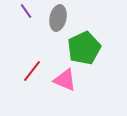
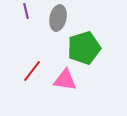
purple line: rotated 21 degrees clockwise
green pentagon: rotated 8 degrees clockwise
pink triangle: rotated 15 degrees counterclockwise
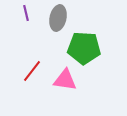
purple line: moved 2 px down
green pentagon: rotated 20 degrees clockwise
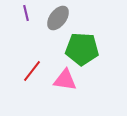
gray ellipse: rotated 25 degrees clockwise
green pentagon: moved 2 px left, 1 px down
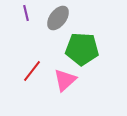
pink triangle: rotated 50 degrees counterclockwise
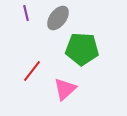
pink triangle: moved 9 px down
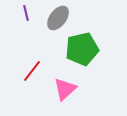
green pentagon: rotated 16 degrees counterclockwise
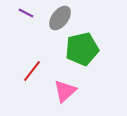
purple line: rotated 49 degrees counterclockwise
gray ellipse: moved 2 px right
pink triangle: moved 2 px down
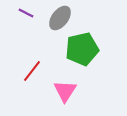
pink triangle: rotated 15 degrees counterclockwise
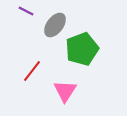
purple line: moved 2 px up
gray ellipse: moved 5 px left, 7 px down
green pentagon: rotated 8 degrees counterclockwise
